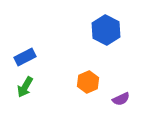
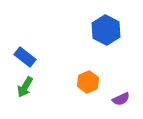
blue rectangle: rotated 65 degrees clockwise
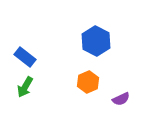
blue hexagon: moved 10 px left, 11 px down
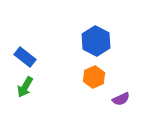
orange hexagon: moved 6 px right, 5 px up
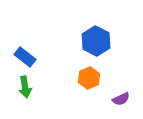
orange hexagon: moved 5 px left, 1 px down
green arrow: rotated 40 degrees counterclockwise
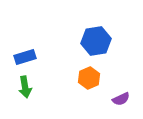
blue hexagon: rotated 24 degrees clockwise
blue rectangle: rotated 55 degrees counterclockwise
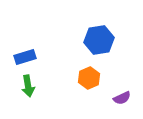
blue hexagon: moved 3 px right, 1 px up
green arrow: moved 3 px right, 1 px up
purple semicircle: moved 1 px right, 1 px up
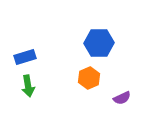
blue hexagon: moved 3 px down; rotated 8 degrees clockwise
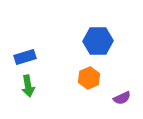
blue hexagon: moved 1 px left, 2 px up
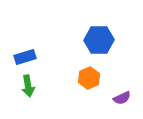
blue hexagon: moved 1 px right, 1 px up
